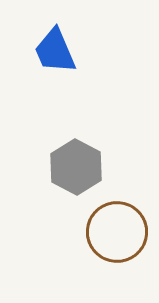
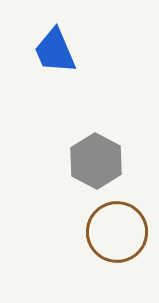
gray hexagon: moved 20 px right, 6 px up
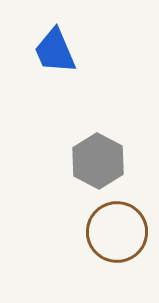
gray hexagon: moved 2 px right
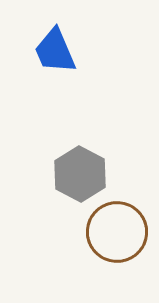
gray hexagon: moved 18 px left, 13 px down
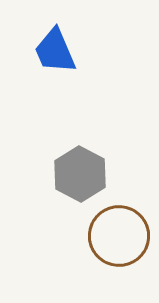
brown circle: moved 2 px right, 4 px down
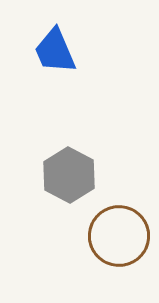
gray hexagon: moved 11 px left, 1 px down
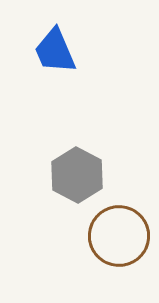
gray hexagon: moved 8 px right
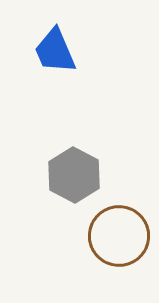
gray hexagon: moved 3 px left
